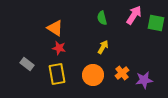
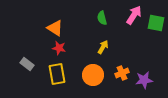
orange cross: rotated 16 degrees clockwise
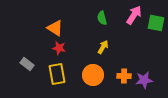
orange cross: moved 2 px right, 3 px down; rotated 24 degrees clockwise
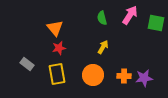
pink arrow: moved 4 px left
orange triangle: rotated 18 degrees clockwise
red star: rotated 24 degrees counterclockwise
purple star: moved 2 px up
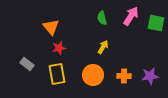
pink arrow: moved 1 px right, 1 px down
orange triangle: moved 4 px left, 1 px up
purple star: moved 6 px right, 2 px up
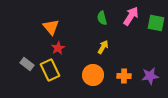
red star: moved 1 px left; rotated 16 degrees counterclockwise
yellow rectangle: moved 7 px left, 4 px up; rotated 15 degrees counterclockwise
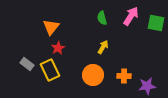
orange triangle: rotated 18 degrees clockwise
purple star: moved 3 px left, 10 px down
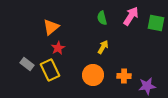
orange triangle: rotated 12 degrees clockwise
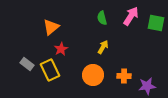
red star: moved 3 px right, 1 px down
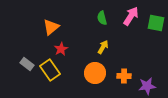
yellow rectangle: rotated 10 degrees counterclockwise
orange circle: moved 2 px right, 2 px up
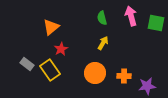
pink arrow: rotated 48 degrees counterclockwise
yellow arrow: moved 4 px up
